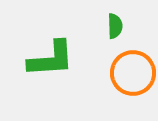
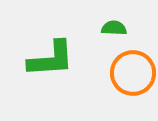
green semicircle: moved 1 px left, 2 px down; rotated 85 degrees counterclockwise
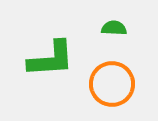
orange circle: moved 21 px left, 11 px down
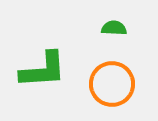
green L-shape: moved 8 px left, 11 px down
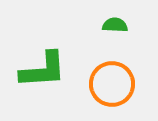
green semicircle: moved 1 px right, 3 px up
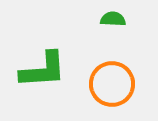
green semicircle: moved 2 px left, 6 px up
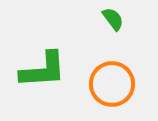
green semicircle: rotated 50 degrees clockwise
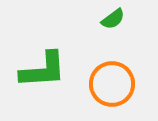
green semicircle: rotated 90 degrees clockwise
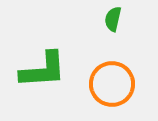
green semicircle: rotated 140 degrees clockwise
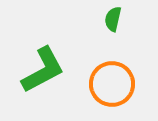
green L-shape: rotated 24 degrees counterclockwise
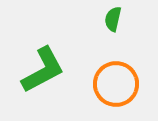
orange circle: moved 4 px right
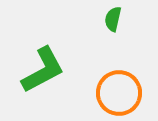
orange circle: moved 3 px right, 9 px down
